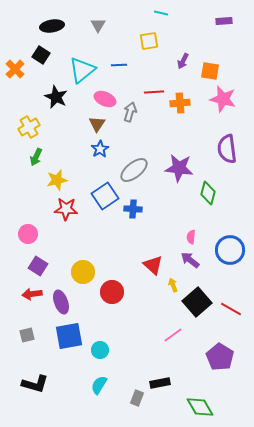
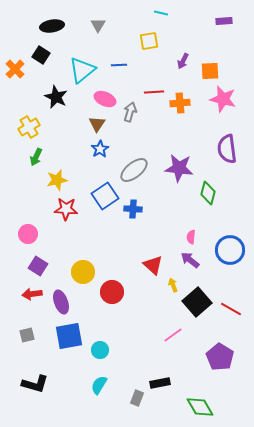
orange square at (210, 71): rotated 12 degrees counterclockwise
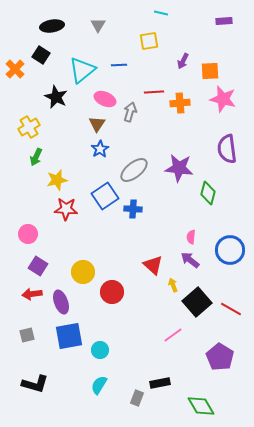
green diamond at (200, 407): moved 1 px right, 1 px up
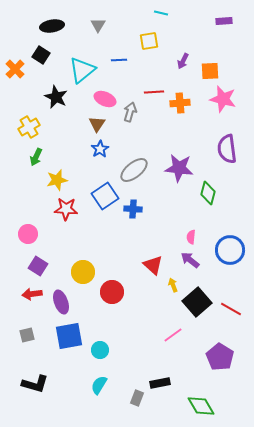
blue line at (119, 65): moved 5 px up
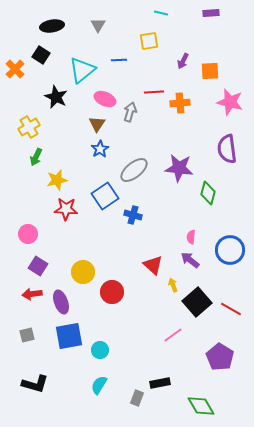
purple rectangle at (224, 21): moved 13 px left, 8 px up
pink star at (223, 99): moved 7 px right, 3 px down
blue cross at (133, 209): moved 6 px down; rotated 12 degrees clockwise
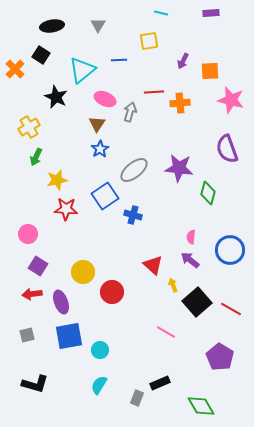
pink star at (230, 102): moved 1 px right, 2 px up
purple semicircle at (227, 149): rotated 12 degrees counterclockwise
pink line at (173, 335): moved 7 px left, 3 px up; rotated 66 degrees clockwise
black rectangle at (160, 383): rotated 12 degrees counterclockwise
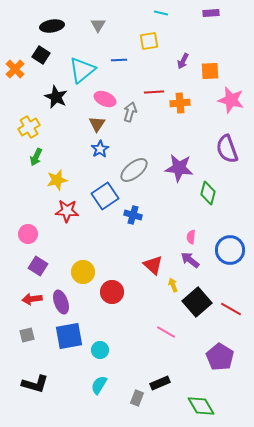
red star at (66, 209): moved 1 px right, 2 px down
red arrow at (32, 294): moved 5 px down
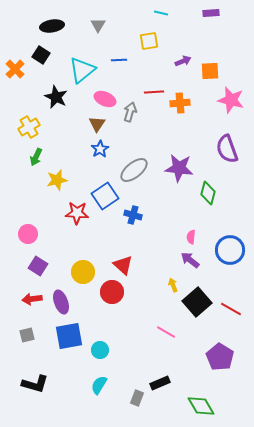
purple arrow at (183, 61): rotated 140 degrees counterclockwise
red star at (67, 211): moved 10 px right, 2 px down
red triangle at (153, 265): moved 30 px left
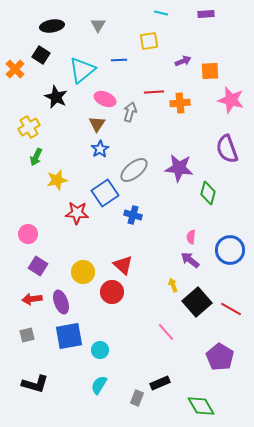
purple rectangle at (211, 13): moved 5 px left, 1 px down
blue square at (105, 196): moved 3 px up
pink line at (166, 332): rotated 18 degrees clockwise
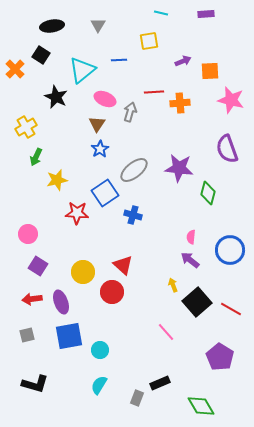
yellow cross at (29, 127): moved 3 px left
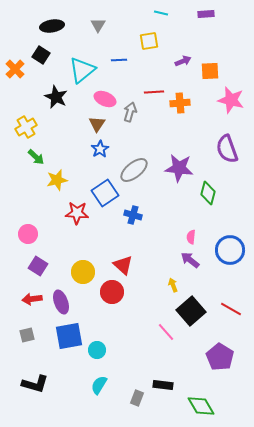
green arrow at (36, 157): rotated 72 degrees counterclockwise
black square at (197, 302): moved 6 px left, 9 px down
cyan circle at (100, 350): moved 3 px left
black rectangle at (160, 383): moved 3 px right, 2 px down; rotated 30 degrees clockwise
